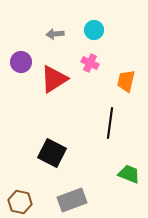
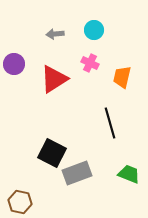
purple circle: moved 7 px left, 2 px down
orange trapezoid: moved 4 px left, 4 px up
black line: rotated 24 degrees counterclockwise
gray rectangle: moved 5 px right, 27 px up
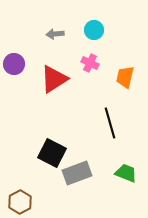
orange trapezoid: moved 3 px right
green trapezoid: moved 3 px left, 1 px up
brown hexagon: rotated 20 degrees clockwise
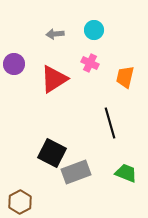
gray rectangle: moved 1 px left, 1 px up
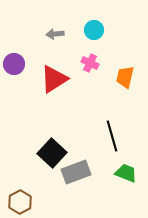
black line: moved 2 px right, 13 px down
black square: rotated 16 degrees clockwise
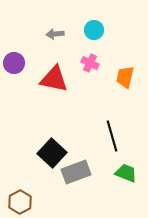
purple circle: moved 1 px up
red triangle: rotated 44 degrees clockwise
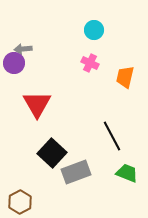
gray arrow: moved 32 px left, 15 px down
red triangle: moved 17 px left, 25 px down; rotated 48 degrees clockwise
black line: rotated 12 degrees counterclockwise
green trapezoid: moved 1 px right
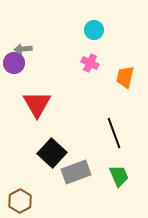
black line: moved 2 px right, 3 px up; rotated 8 degrees clockwise
green trapezoid: moved 8 px left, 3 px down; rotated 45 degrees clockwise
brown hexagon: moved 1 px up
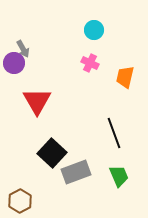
gray arrow: rotated 114 degrees counterclockwise
red triangle: moved 3 px up
